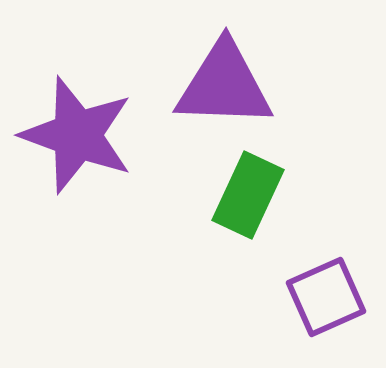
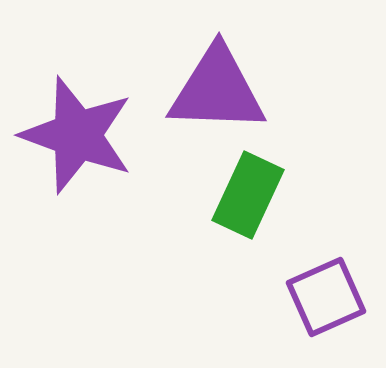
purple triangle: moved 7 px left, 5 px down
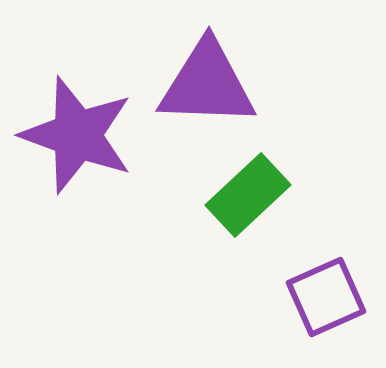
purple triangle: moved 10 px left, 6 px up
green rectangle: rotated 22 degrees clockwise
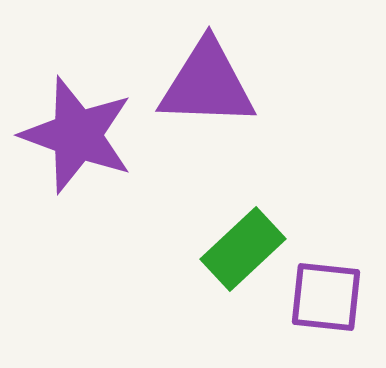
green rectangle: moved 5 px left, 54 px down
purple square: rotated 30 degrees clockwise
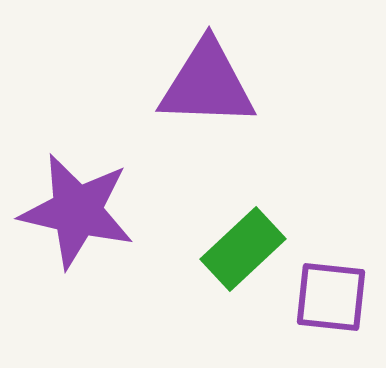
purple star: moved 76 px down; rotated 7 degrees counterclockwise
purple square: moved 5 px right
